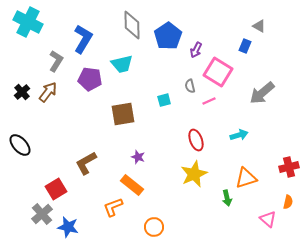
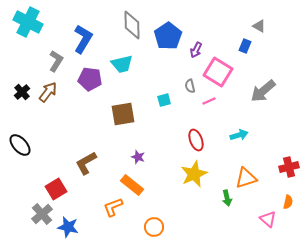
gray arrow: moved 1 px right, 2 px up
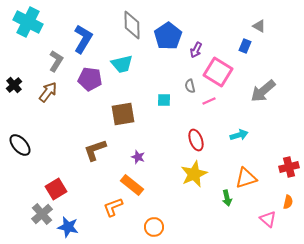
black cross: moved 8 px left, 7 px up
cyan square: rotated 16 degrees clockwise
brown L-shape: moved 9 px right, 13 px up; rotated 10 degrees clockwise
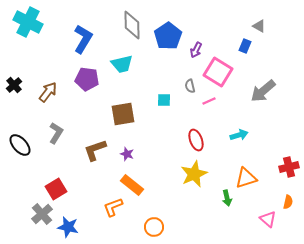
gray L-shape: moved 72 px down
purple pentagon: moved 3 px left
purple star: moved 11 px left, 3 px up
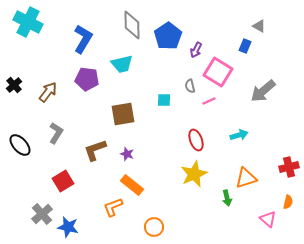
red square: moved 7 px right, 8 px up
